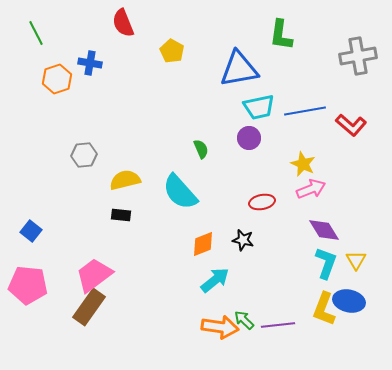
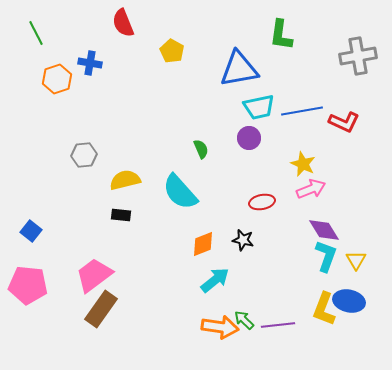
blue line: moved 3 px left
red L-shape: moved 7 px left, 3 px up; rotated 16 degrees counterclockwise
cyan L-shape: moved 7 px up
brown rectangle: moved 12 px right, 2 px down
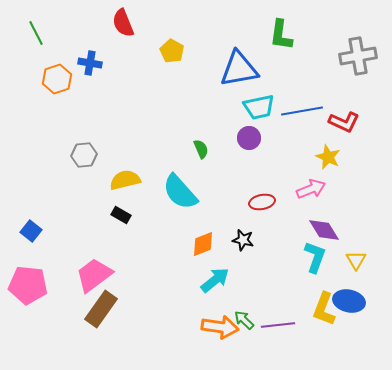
yellow star: moved 25 px right, 7 px up
black rectangle: rotated 24 degrees clockwise
cyan L-shape: moved 11 px left, 1 px down
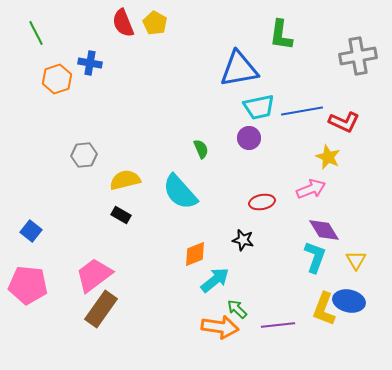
yellow pentagon: moved 17 px left, 28 px up
orange diamond: moved 8 px left, 10 px down
green arrow: moved 7 px left, 11 px up
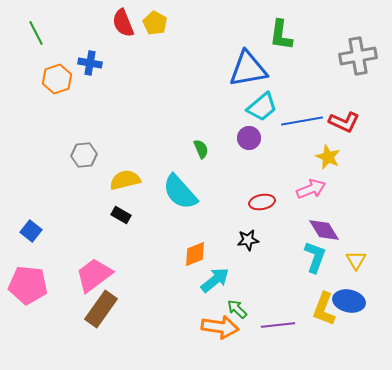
blue triangle: moved 9 px right
cyan trapezoid: moved 3 px right; rotated 28 degrees counterclockwise
blue line: moved 10 px down
black star: moved 5 px right; rotated 20 degrees counterclockwise
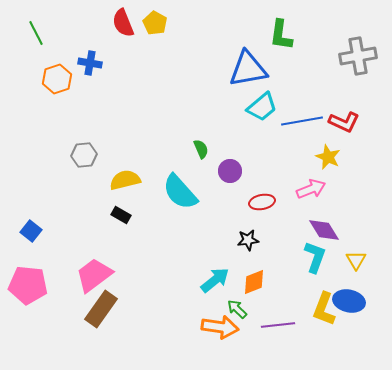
purple circle: moved 19 px left, 33 px down
orange diamond: moved 59 px right, 28 px down
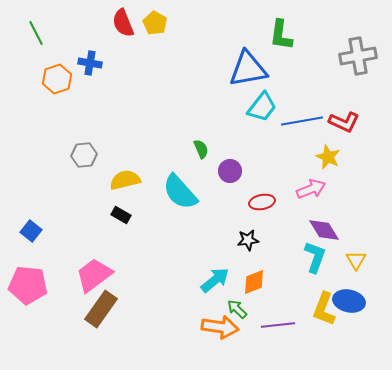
cyan trapezoid: rotated 12 degrees counterclockwise
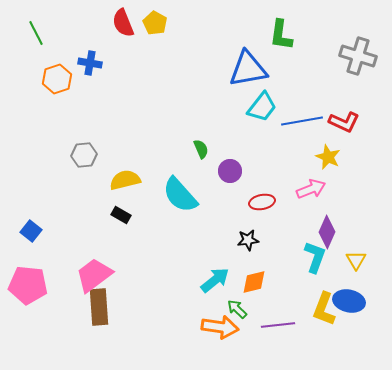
gray cross: rotated 27 degrees clockwise
cyan semicircle: moved 3 px down
purple diamond: moved 3 px right, 2 px down; rotated 56 degrees clockwise
orange diamond: rotated 8 degrees clockwise
brown rectangle: moved 2 px left, 2 px up; rotated 39 degrees counterclockwise
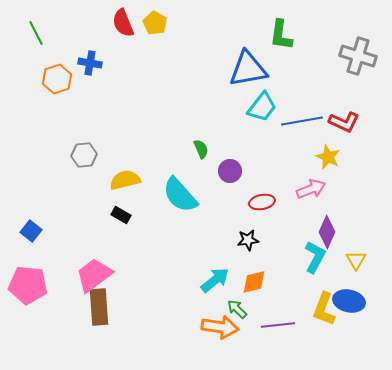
cyan L-shape: rotated 8 degrees clockwise
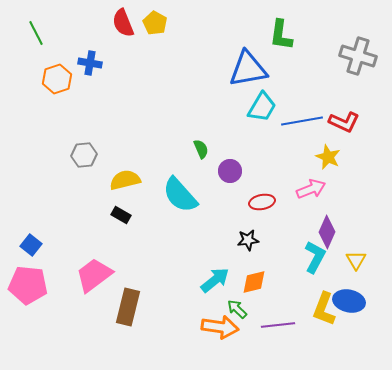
cyan trapezoid: rotated 8 degrees counterclockwise
blue square: moved 14 px down
brown rectangle: moved 29 px right; rotated 18 degrees clockwise
